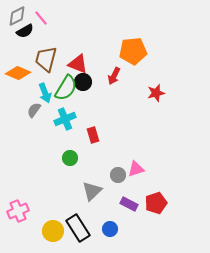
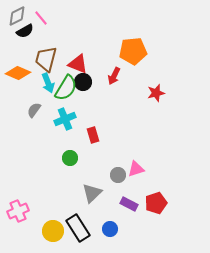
cyan arrow: moved 3 px right, 10 px up
gray triangle: moved 2 px down
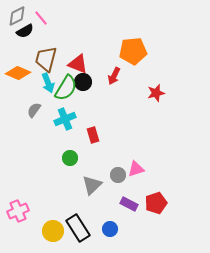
gray triangle: moved 8 px up
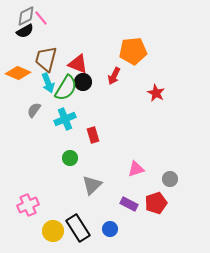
gray diamond: moved 9 px right
red star: rotated 30 degrees counterclockwise
gray circle: moved 52 px right, 4 px down
pink cross: moved 10 px right, 6 px up
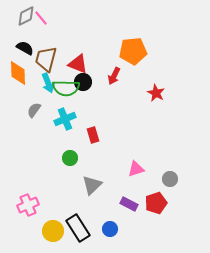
black semicircle: moved 17 px down; rotated 120 degrees counterclockwise
orange diamond: rotated 65 degrees clockwise
green semicircle: rotated 60 degrees clockwise
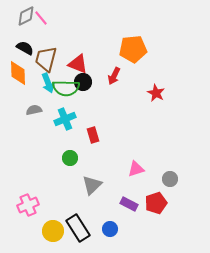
orange pentagon: moved 2 px up
gray semicircle: rotated 42 degrees clockwise
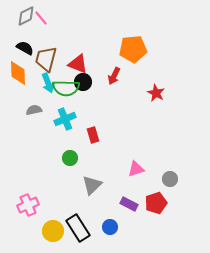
blue circle: moved 2 px up
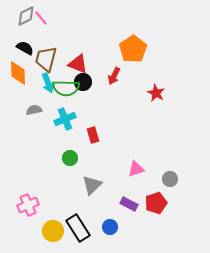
orange pentagon: rotated 28 degrees counterclockwise
